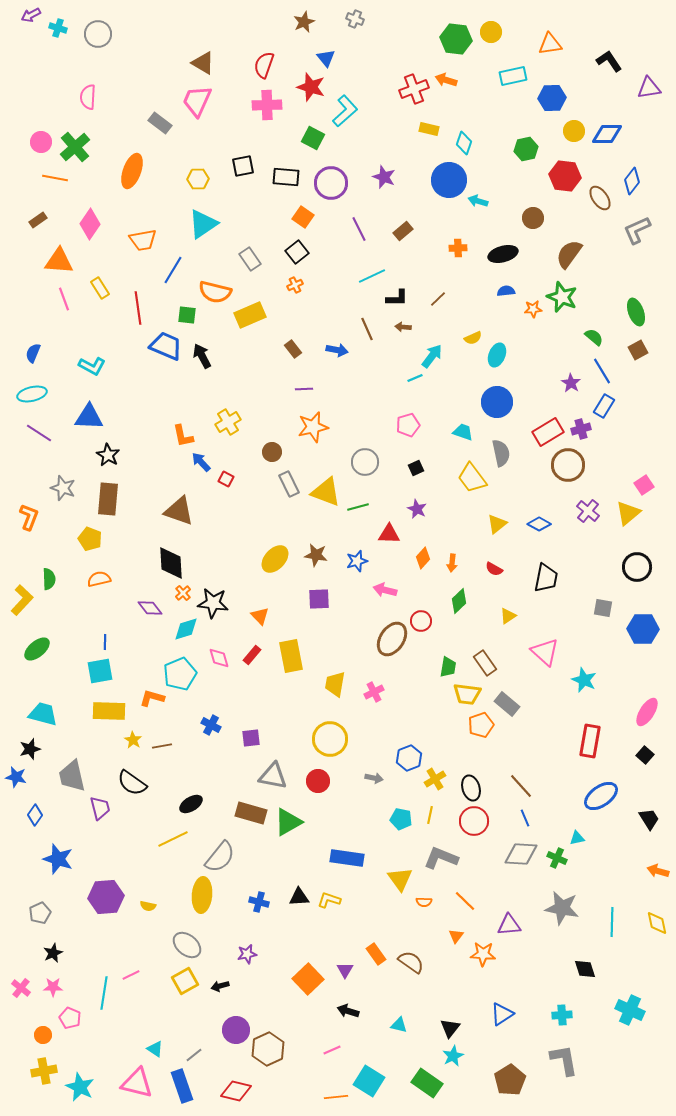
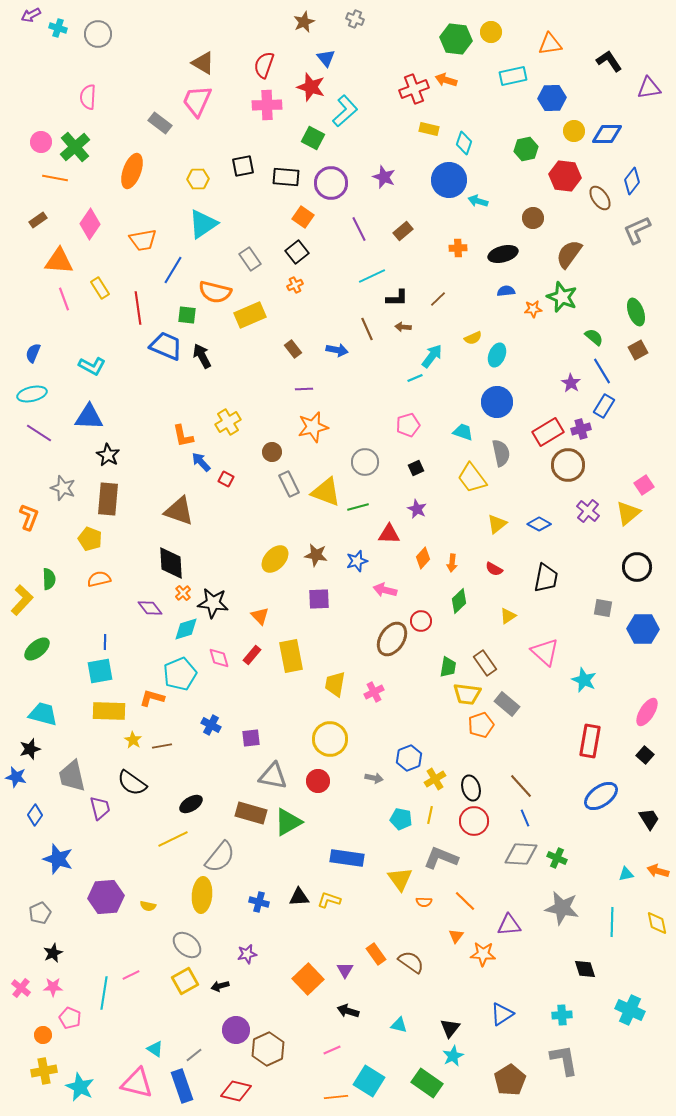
cyan triangle at (577, 838): moved 49 px right, 36 px down
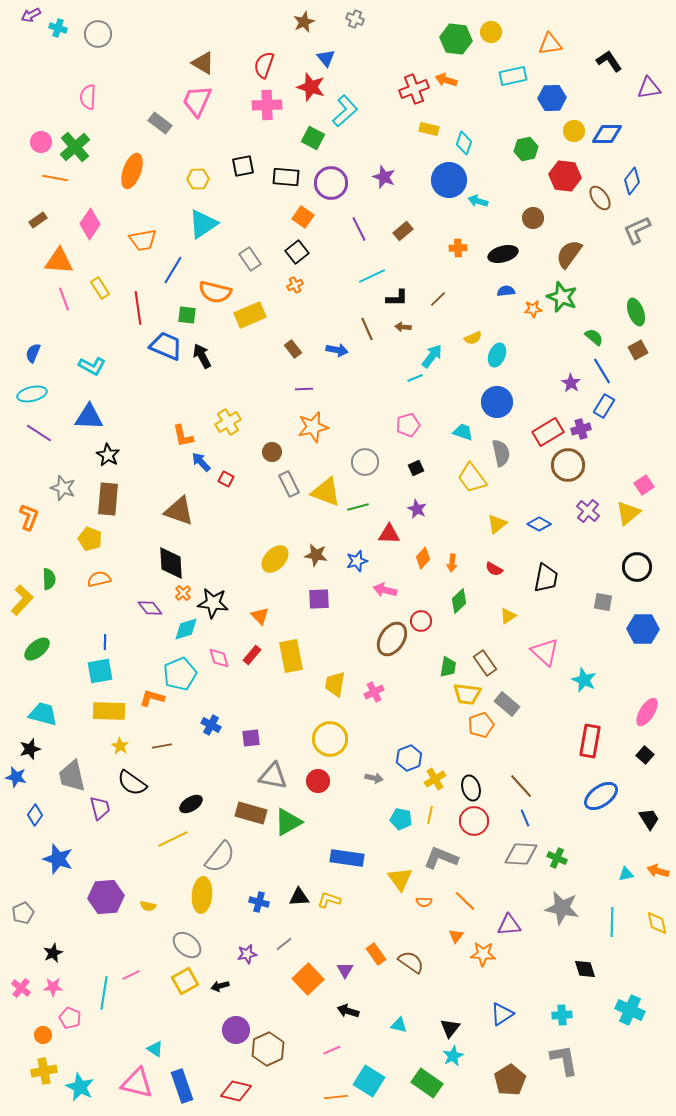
gray square at (603, 608): moved 6 px up
yellow star at (133, 740): moved 13 px left, 6 px down
gray pentagon at (40, 913): moved 17 px left
gray line at (194, 1055): moved 90 px right, 111 px up
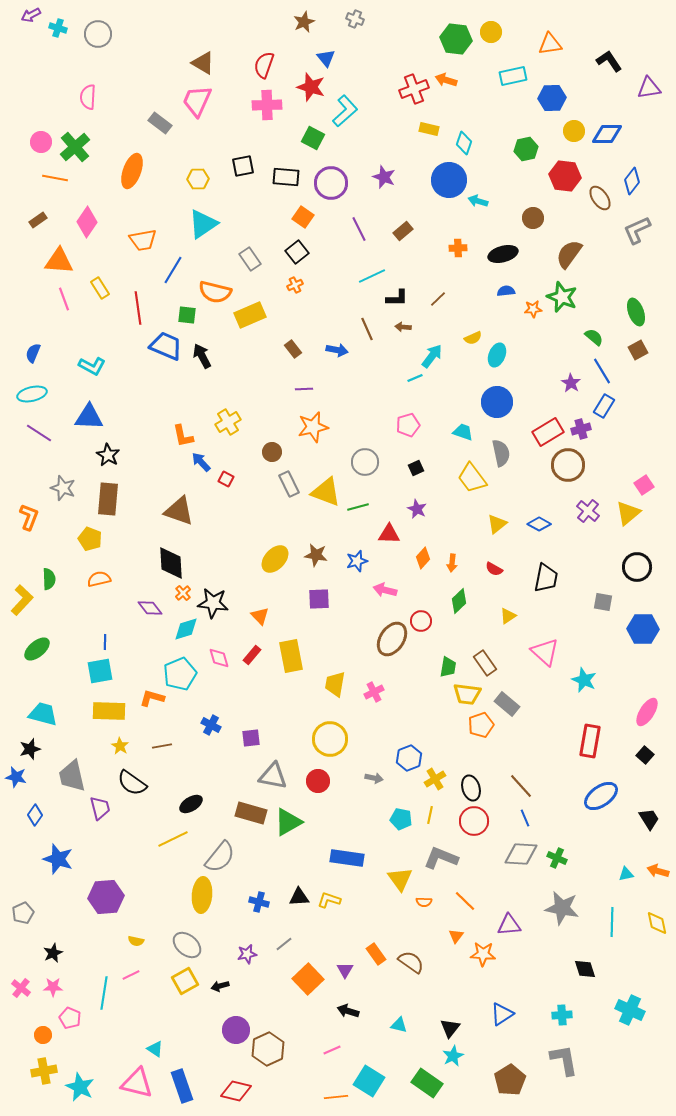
pink diamond at (90, 224): moved 3 px left, 2 px up
yellow semicircle at (148, 906): moved 12 px left, 35 px down
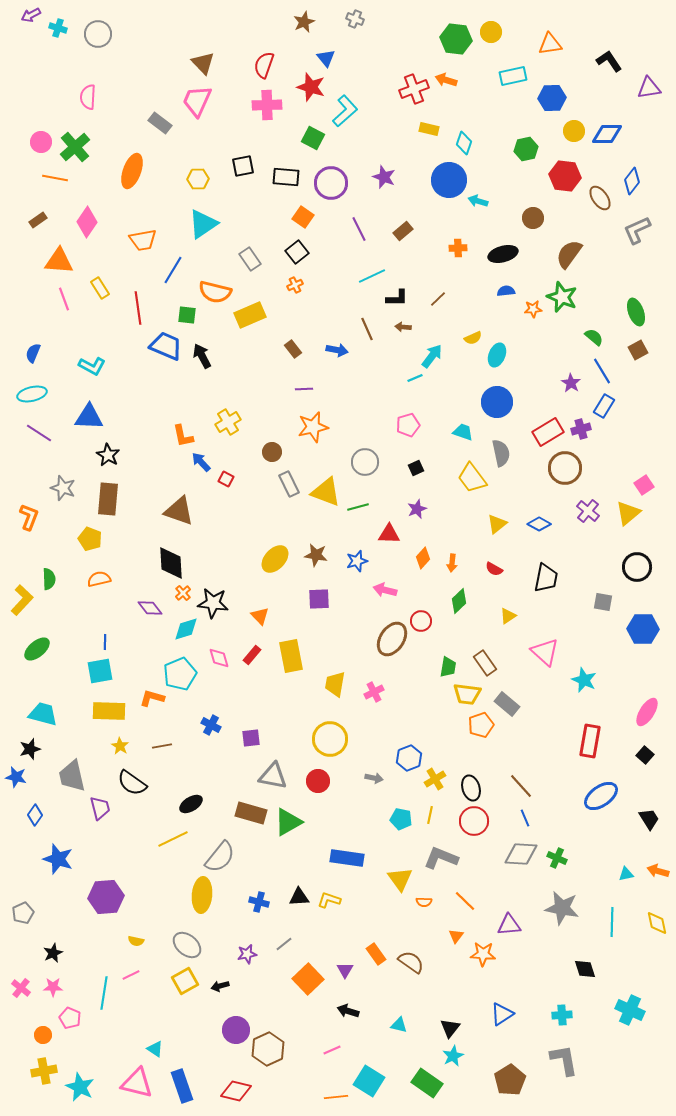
brown triangle at (203, 63): rotated 15 degrees clockwise
brown circle at (568, 465): moved 3 px left, 3 px down
purple star at (417, 509): rotated 24 degrees clockwise
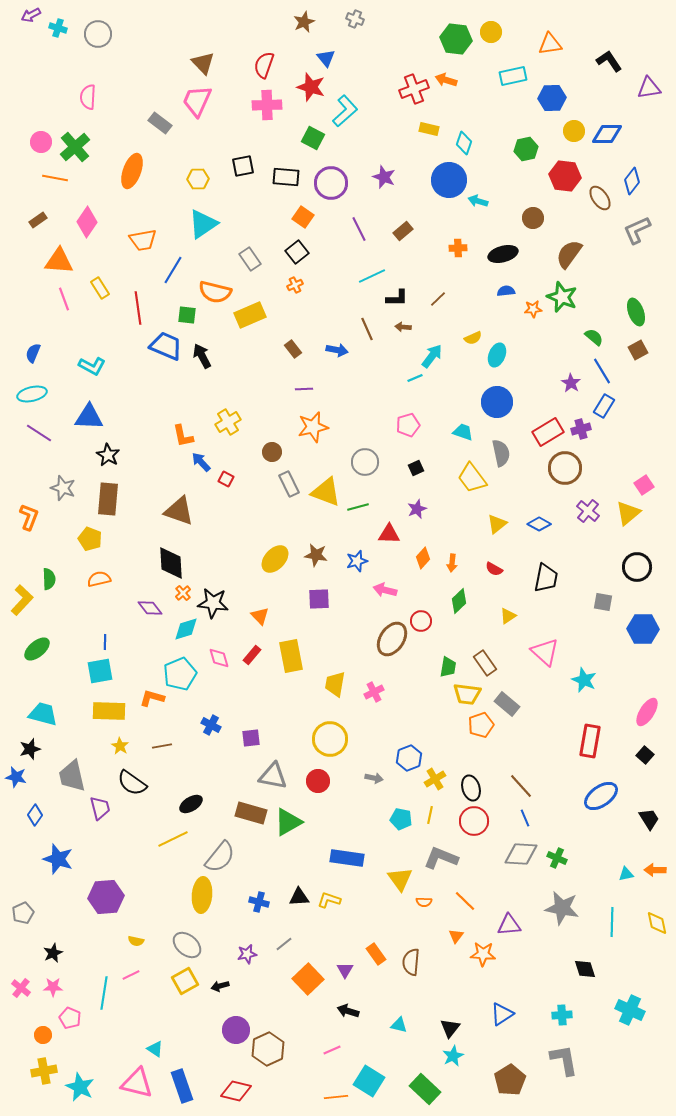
orange arrow at (658, 871): moved 3 px left, 1 px up; rotated 15 degrees counterclockwise
brown semicircle at (411, 962): rotated 120 degrees counterclockwise
green rectangle at (427, 1083): moved 2 px left, 6 px down; rotated 8 degrees clockwise
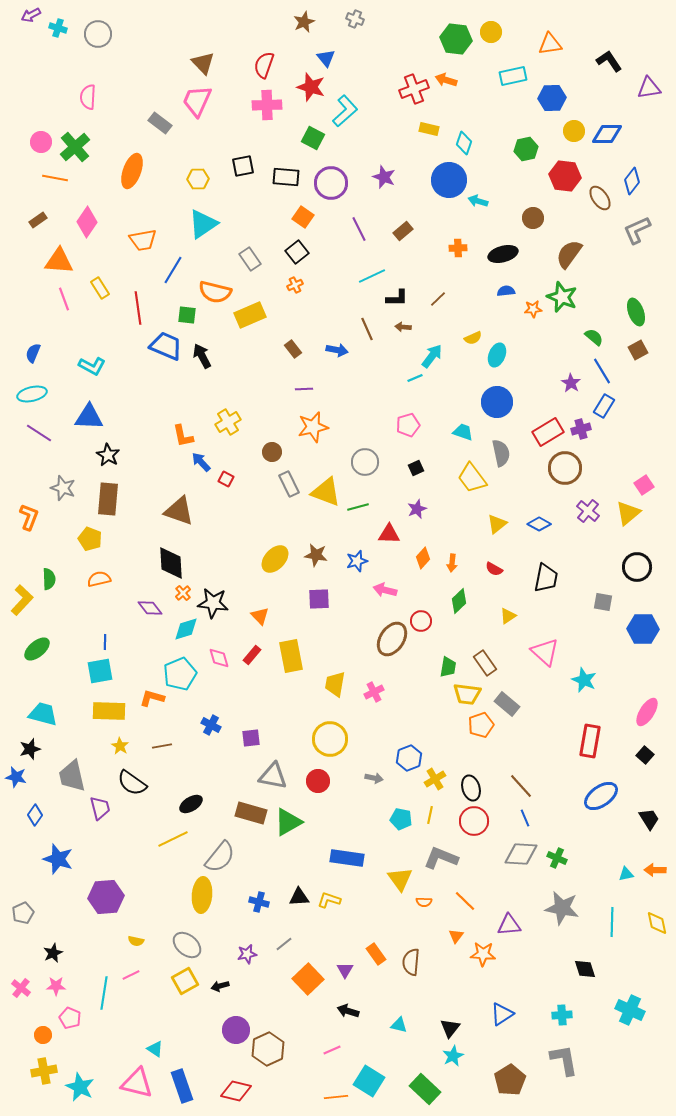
pink star at (53, 987): moved 3 px right, 1 px up
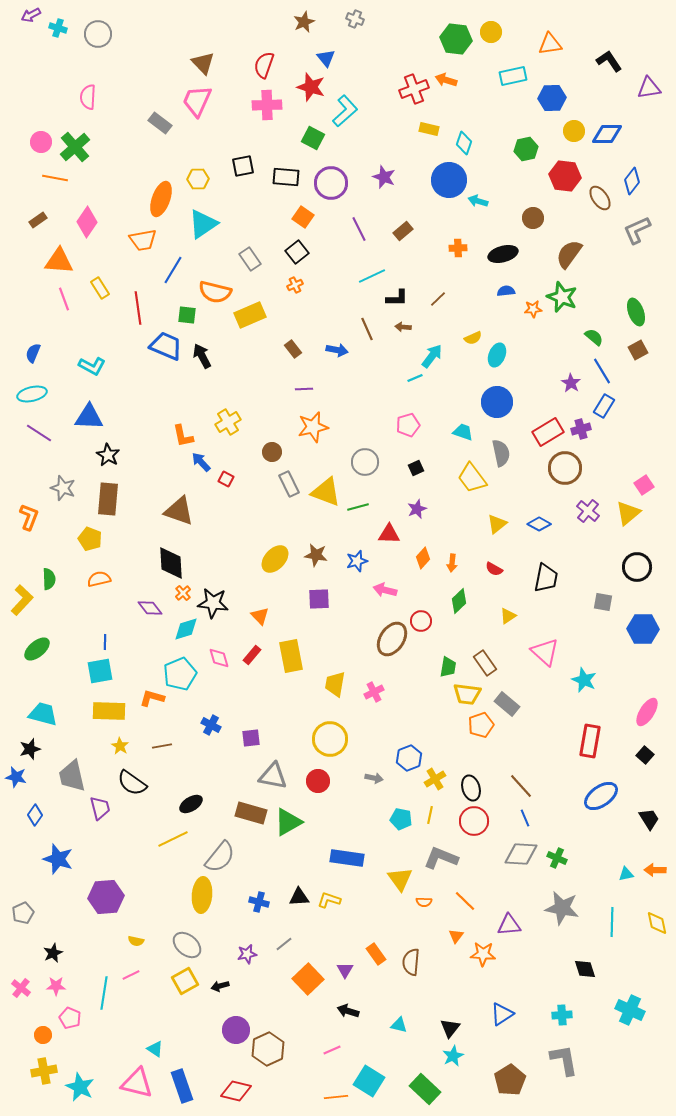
orange ellipse at (132, 171): moved 29 px right, 28 px down
